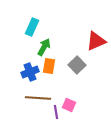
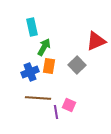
cyan rectangle: rotated 36 degrees counterclockwise
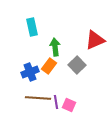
red triangle: moved 1 px left, 1 px up
green arrow: moved 11 px right; rotated 36 degrees counterclockwise
orange rectangle: rotated 28 degrees clockwise
purple line: moved 10 px up
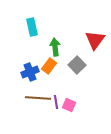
red triangle: rotated 30 degrees counterclockwise
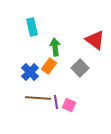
red triangle: rotated 30 degrees counterclockwise
gray square: moved 3 px right, 3 px down
blue cross: rotated 24 degrees counterclockwise
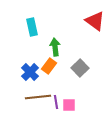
red triangle: moved 19 px up
brown line: moved 1 px up; rotated 10 degrees counterclockwise
pink square: rotated 24 degrees counterclockwise
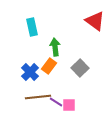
purple line: rotated 48 degrees counterclockwise
